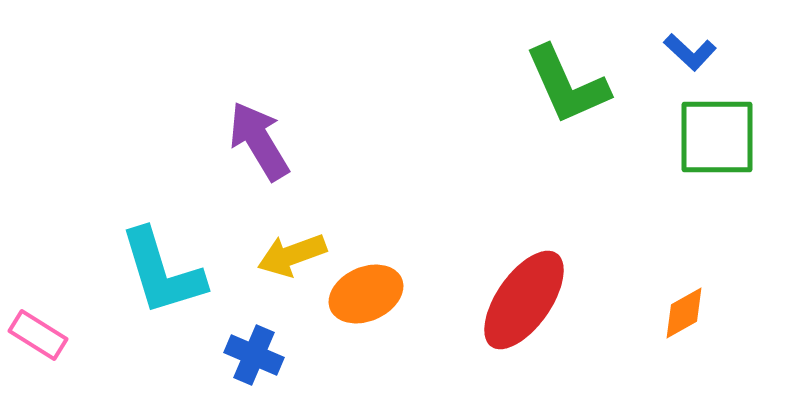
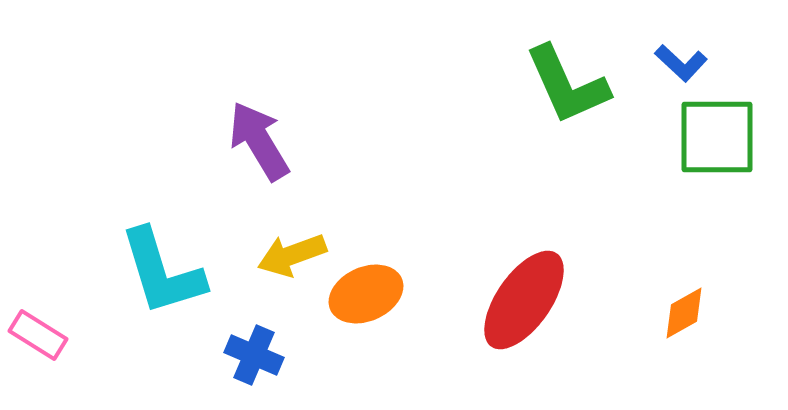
blue L-shape: moved 9 px left, 11 px down
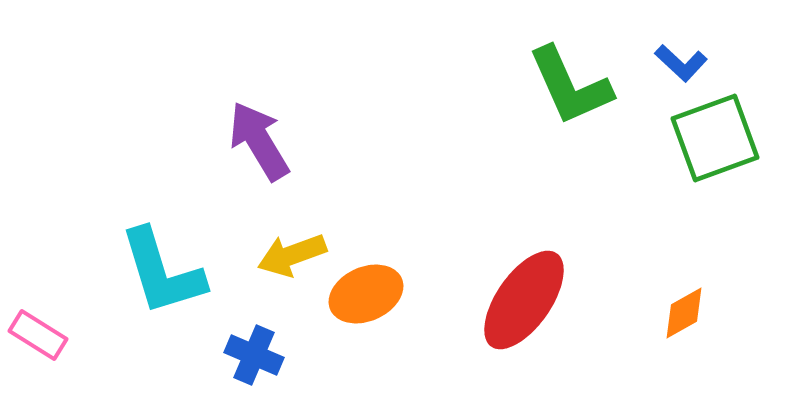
green L-shape: moved 3 px right, 1 px down
green square: moved 2 px left, 1 px down; rotated 20 degrees counterclockwise
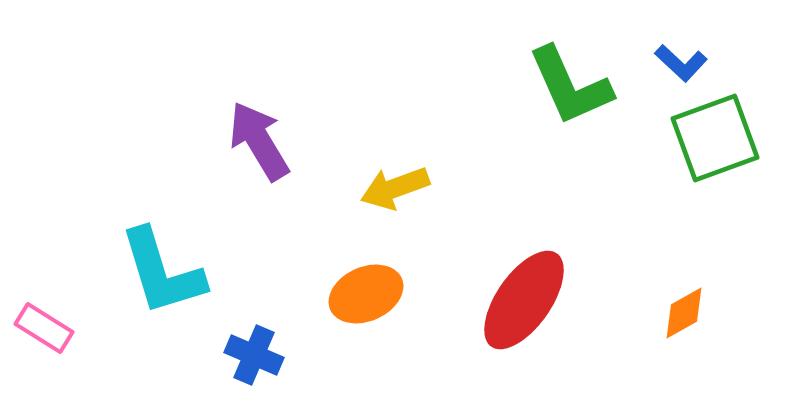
yellow arrow: moved 103 px right, 67 px up
pink rectangle: moved 6 px right, 7 px up
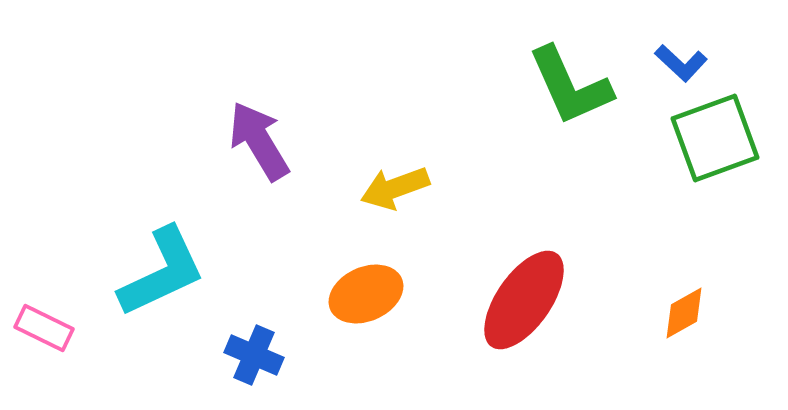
cyan L-shape: rotated 98 degrees counterclockwise
pink rectangle: rotated 6 degrees counterclockwise
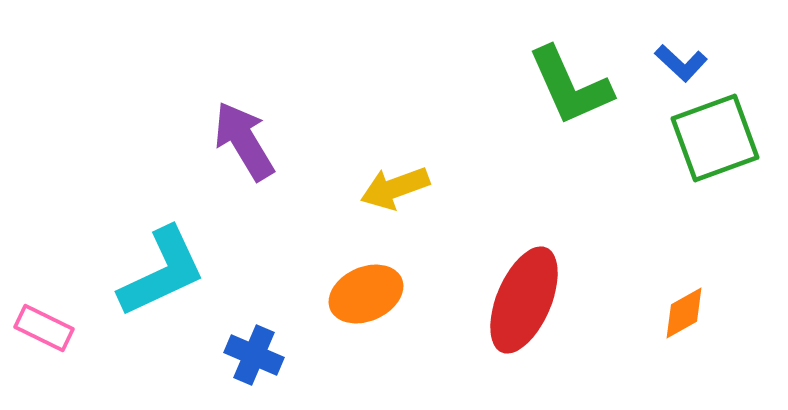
purple arrow: moved 15 px left
red ellipse: rotated 12 degrees counterclockwise
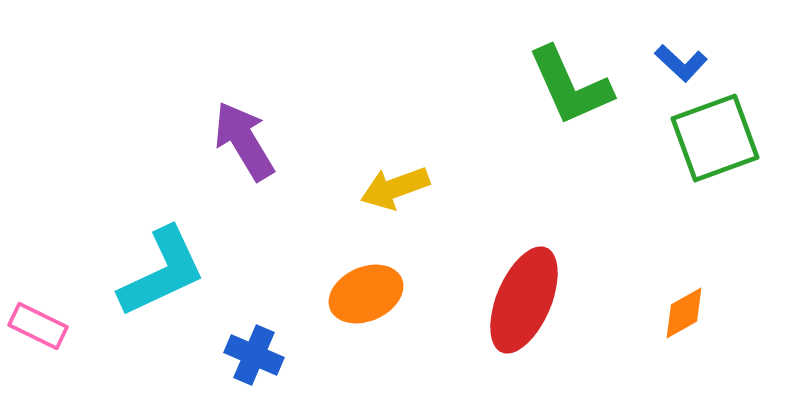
pink rectangle: moved 6 px left, 2 px up
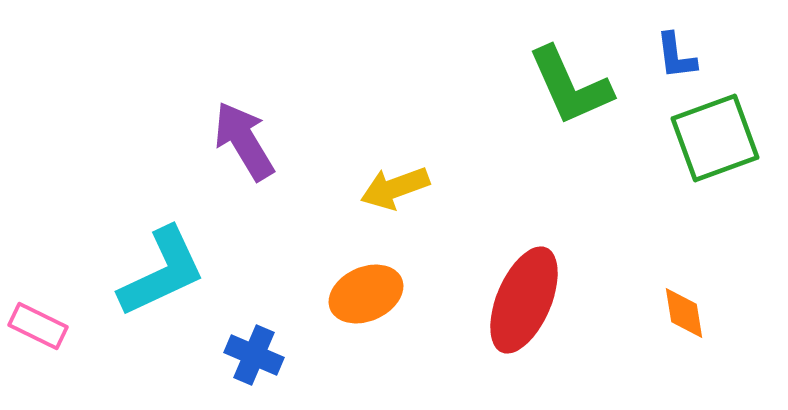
blue L-shape: moved 5 px left, 7 px up; rotated 40 degrees clockwise
orange diamond: rotated 70 degrees counterclockwise
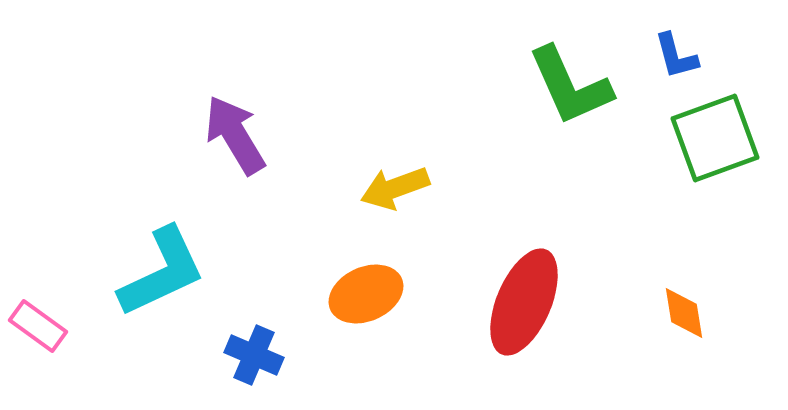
blue L-shape: rotated 8 degrees counterclockwise
purple arrow: moved 9 px left, 6 px up
red ellipse: moved 2 px down
pink rectangle: rotated 10 degrees clockwise
